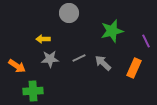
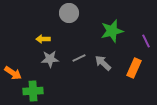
orange arrow: moved 4 px left, 7 px down
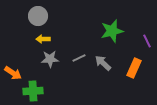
gray circle: moved 31 px left, 3 px down
purple line: moved 1 px right
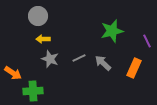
gray star: rotated 24 degrees clockwise
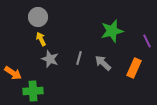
gray circle: moved 1 px down
yellow arrow: moved 2 px left; rotated 64 degrees clockwise
gray line: rotated 48 degrees counterclockwise
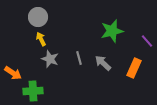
purple line: rotated 16 degrees counterclockwise
gray line: rotated 32 degrees counterclockwise
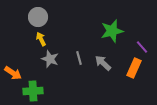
purple line: moved 5 px left, 6 px down
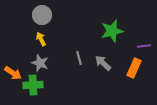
gray circle: moved 4 px right, 2 px up
purple line: moved 2 px right, 1 px up; rotated 56 degrees counterclockwise
gray star: moved 10 px left, 4 px down
green cross: moved 6 px up
